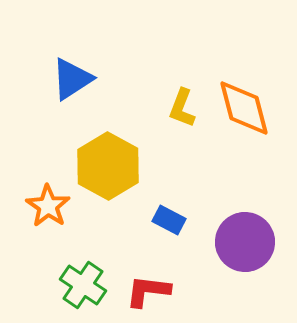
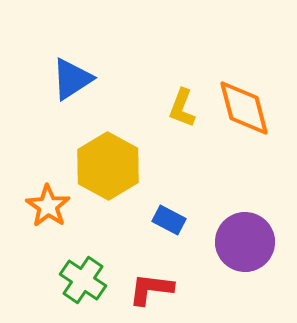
green cross: moved 5 px up
red L-shape: moved 3 px right, 2 px up
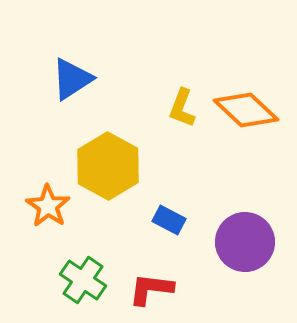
orange diamond: moved 2 px right, 2 px down; rotated 32 degrees counterclockwise
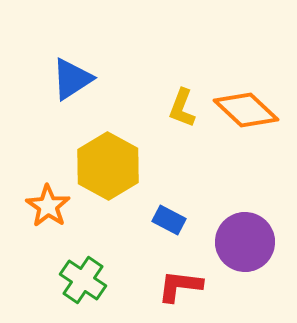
red L-shape: moved 29 px right, 3 px up
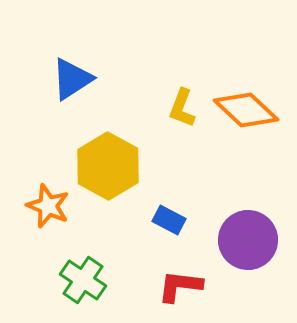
orange star: rotated 12 degrees counterclockwise
purple circle: moved 3 px right, 2 px up
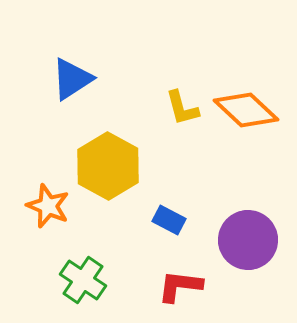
yellow L-shape: rotated 36 degrees counterclockwise
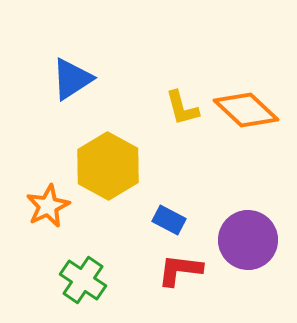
orange star: rotated 24 degrees clockwise
red L-shape: moved 16 px up
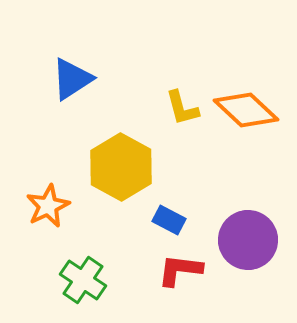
yellow hexagon: moved 13 px right, 1 px down
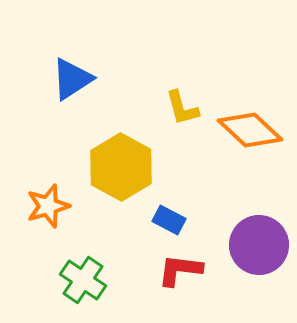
orange diamond: moved 4 px right, 20 px down
orange star: rotated 9 degrees clockwise
purple circle: moved 11 px right, 5 px down
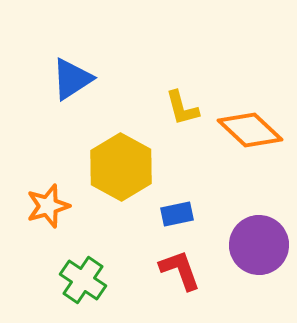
blue rectangle: moved 8 px right, 6 px up; rotated 40 degrees counterclockwise
red L-shape: rotated 63 degrees clockwise
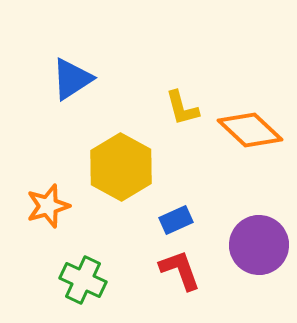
blue rectangle: moved 1 px left, 6 px down; rotated 12 degrees counterclockwise
green cross: rotated 9 degrees counterclockwise
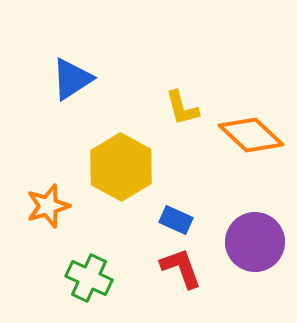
orange diamond: moved 1 px right, 5 px down
blue rectangle: rotated 48 degrees clockwise
purple circle: moved 4 px left, 3 px up
red L-shape: moved 1 px right, 2 px up
green cross: moved 6 px right, 2 px up
